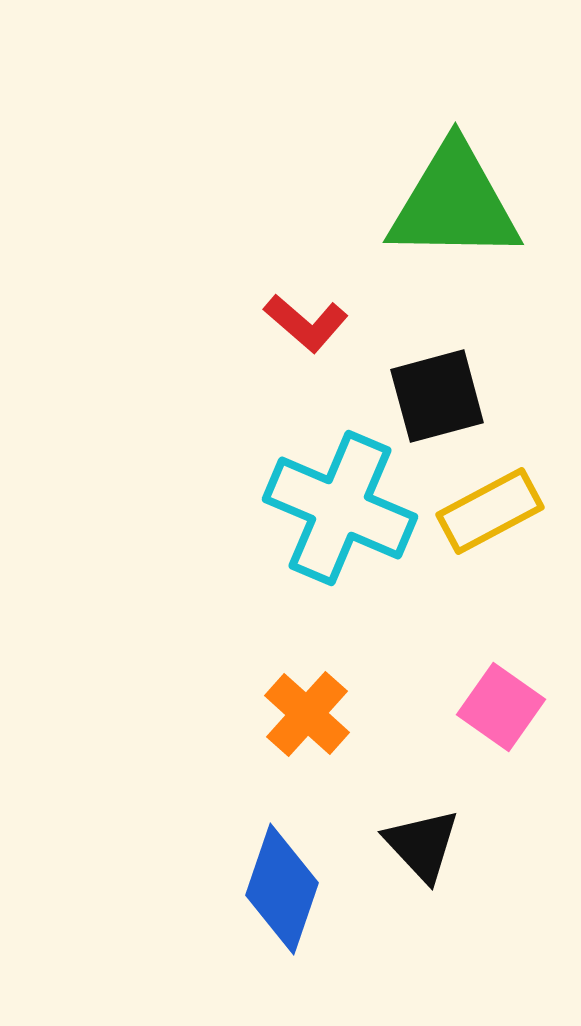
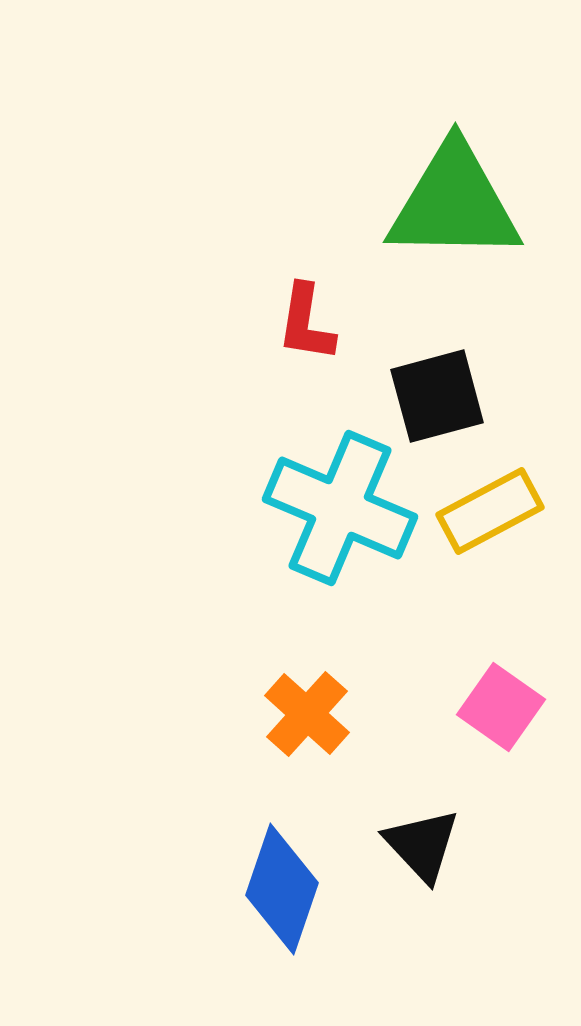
red L-shape: rotated 58 degrees clockwise
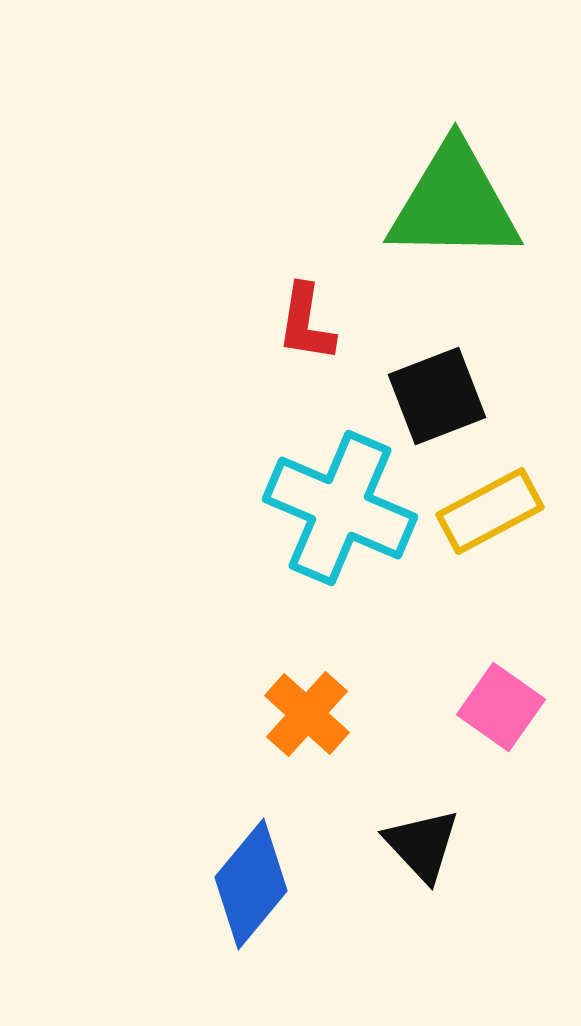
black square: rotated 6 degrees counterclockwise
blue diamond: moved 31 px left, 5 px up; rotated 21 degrees clockwise
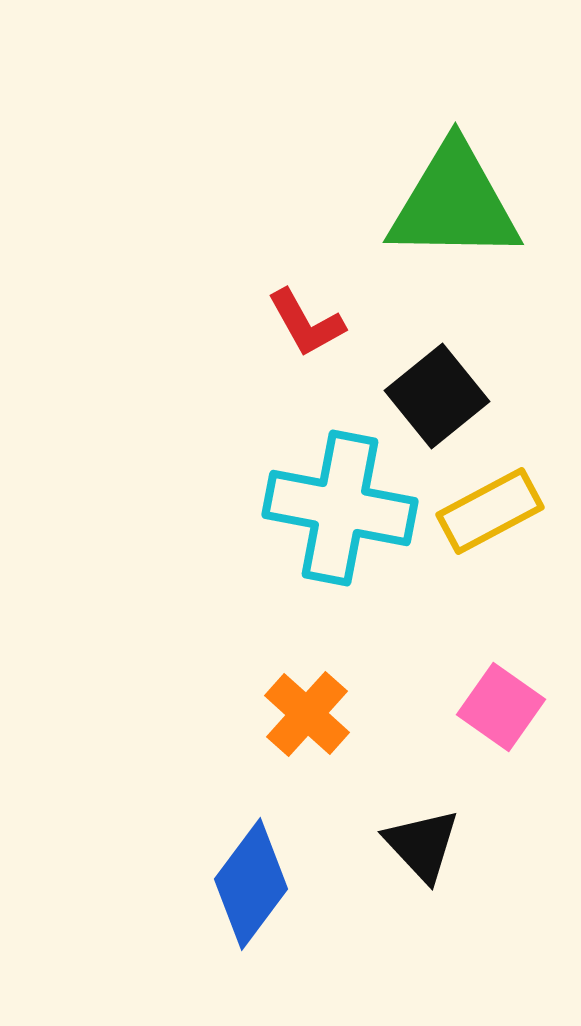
red L-shape: rotated 38 degrees counterclockwise
black square: rotated 18 degrees counterclockwise
cyan cross: rotated 12 degrees counterclockwise
blue diamond: rotated 3 degrees counterclockwise
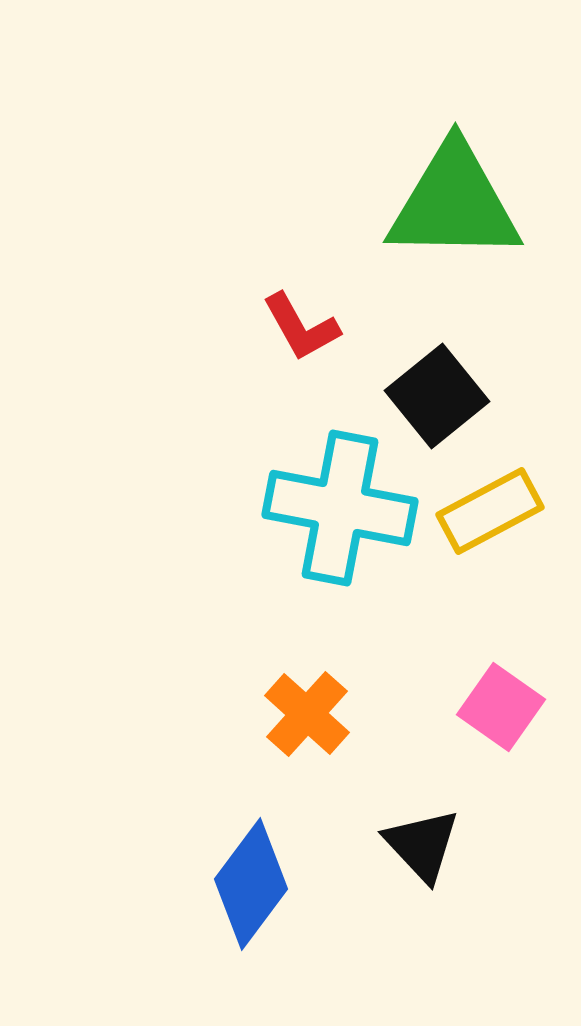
red L-shape: moved 5 px left, 4 px down
